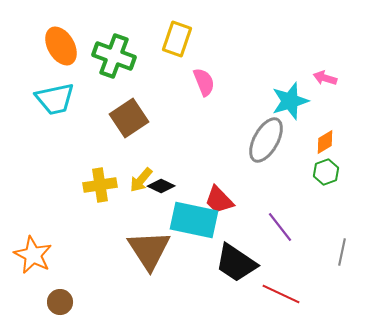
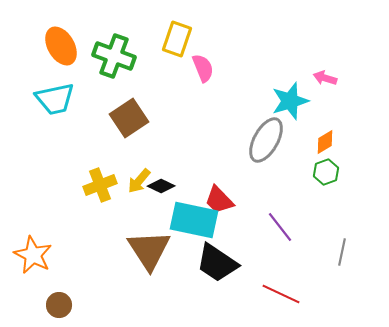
pink semicircle: moved 1 px left, 14 px up
yellow arrow: moved 2 px left, 1 px down
yellow cross: rotated 12 degrees counterclockwise
black trapezoid: moved 19 px left
brown circle: moved 1 px left, 3 px down
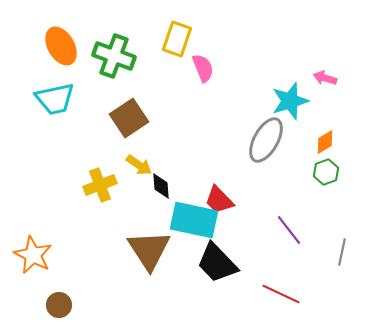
yellow arrow: moved 16 px up; rotated 96 degrees counterclockwise
black diamond: rotated 60 degrees clockwise
purple line: moved 9 px right, 3 px down
black trapezoid: rotated 12 degrees clockwise
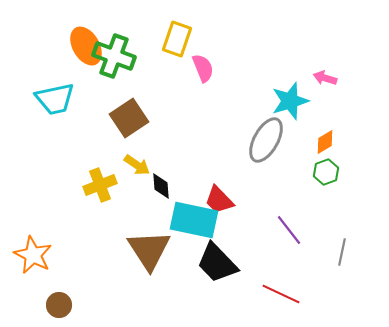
orange ellipse: moved 25 px right
yellow arrow: moved 2 px left
